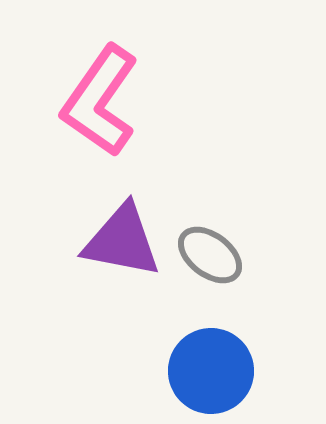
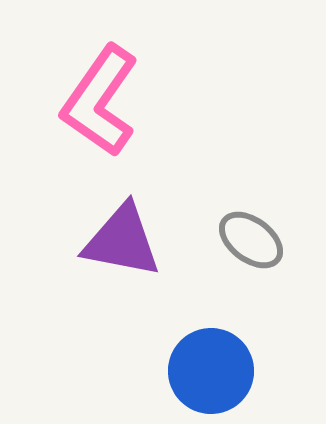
gray ellipse: moved 41 px right, 15 px up
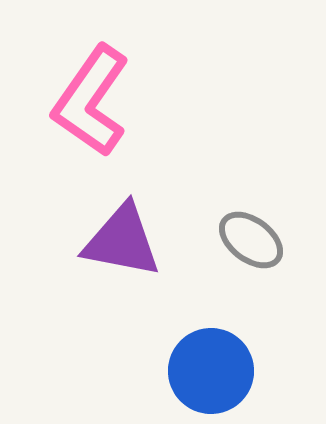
pink L-shape: moved 9 px left
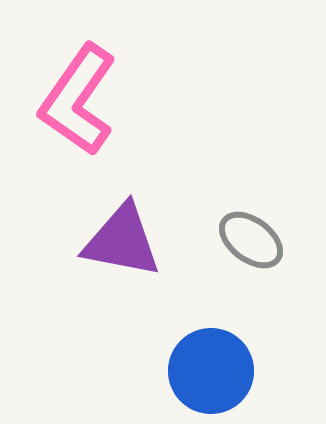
pink L-shape: moved 13 px left, 1 px up
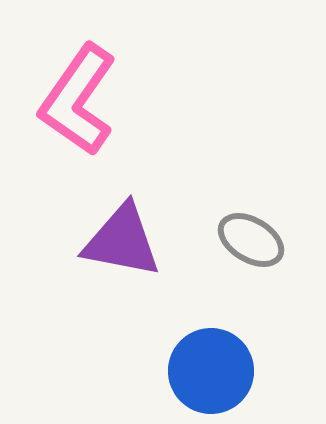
gray ellipse: rotated 6 degrees counterclockwise
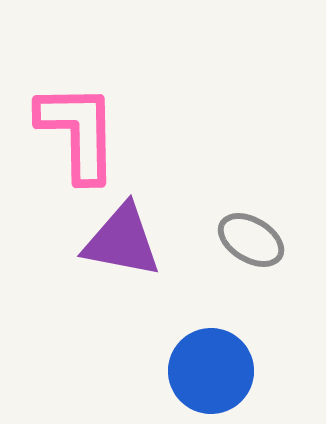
pink L-shape: moved 32 px down; rotated 144 degrees clockwise
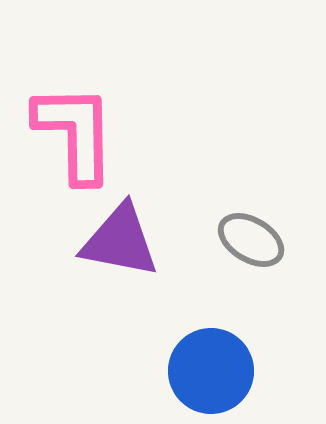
pink L-shape: moved 3 px left, 1 px down
purple triangle: moved 2 px left
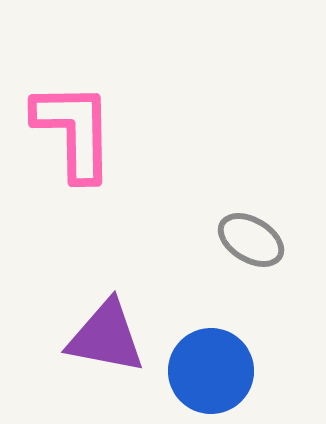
pink L-shape: moved 1 px left, 2 px up
purple triangle: moved 14 px left, 96 px down
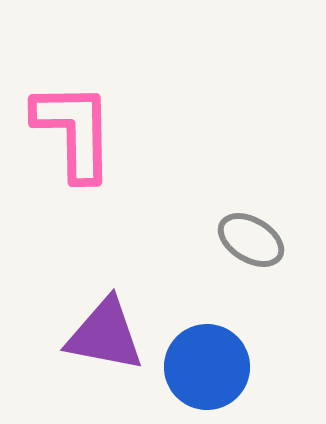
purple triangle: moved 1 px left, 2 px up
blue circle: moved 4 px left, 4 px up
